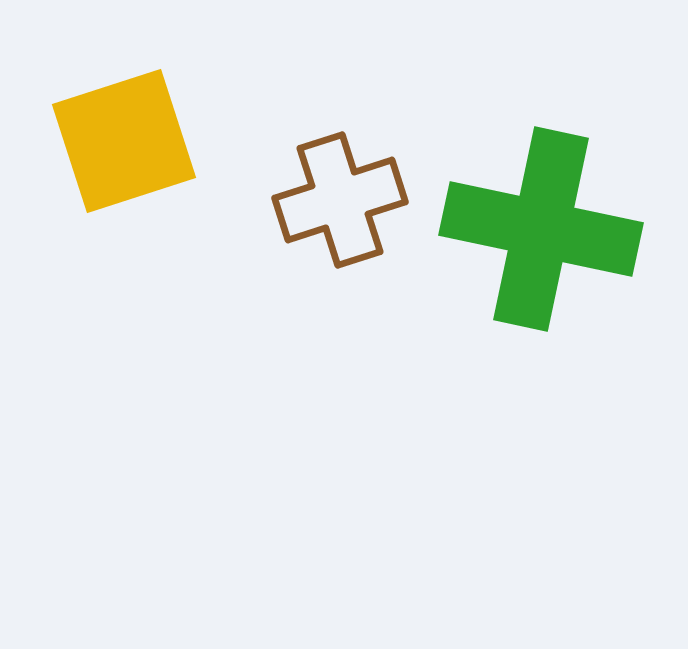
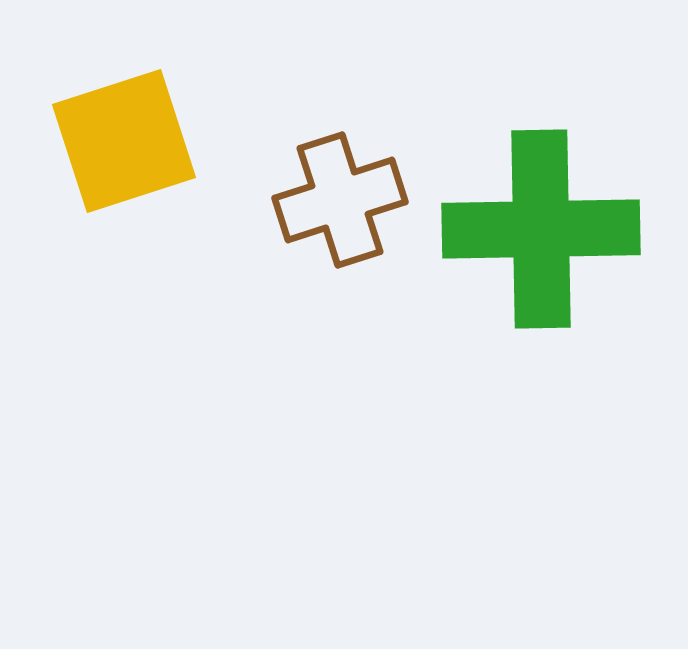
green cross: rotated 13 degrees counterclockwise
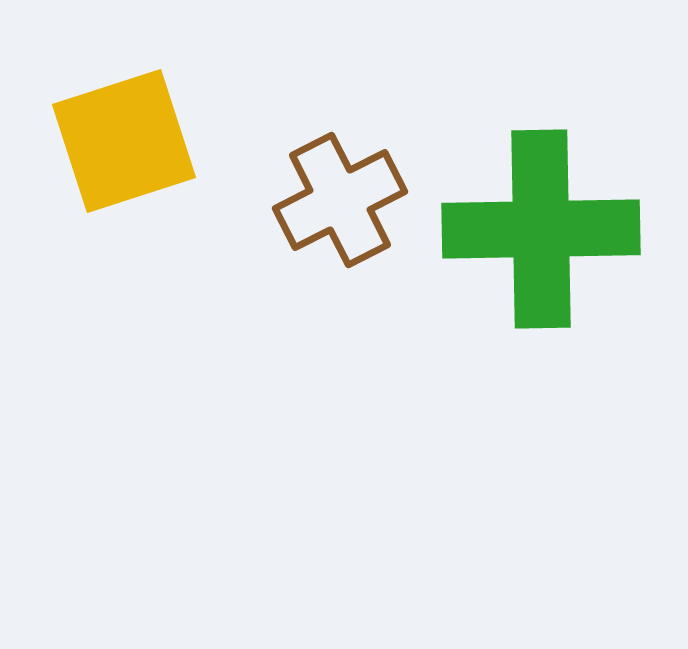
brown cross: rotated 9 degrees counterclockwise
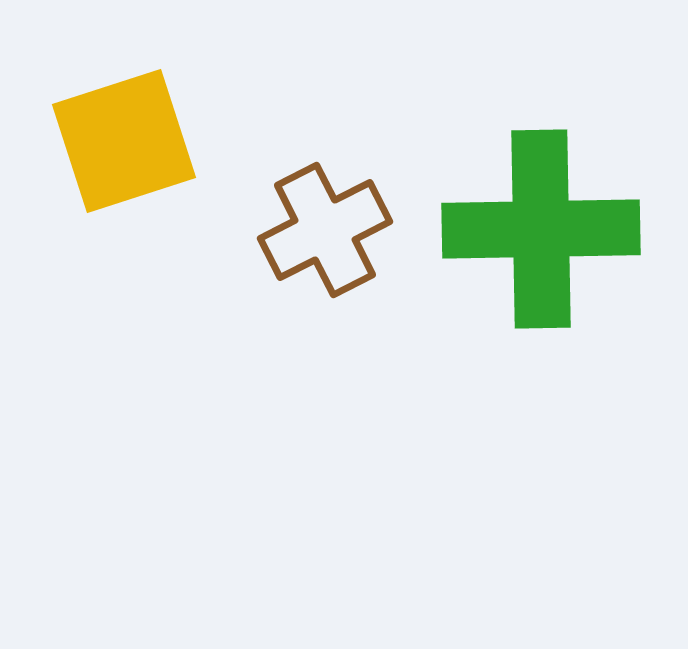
brown cross: moved 15 px left, 30 px down
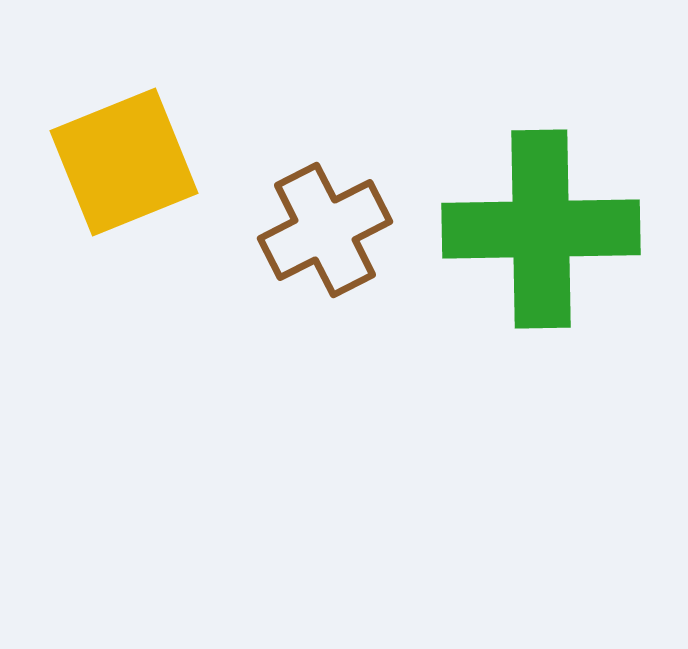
yellow square: moved 21 px down; rotated 4 degrees counterclockwise
